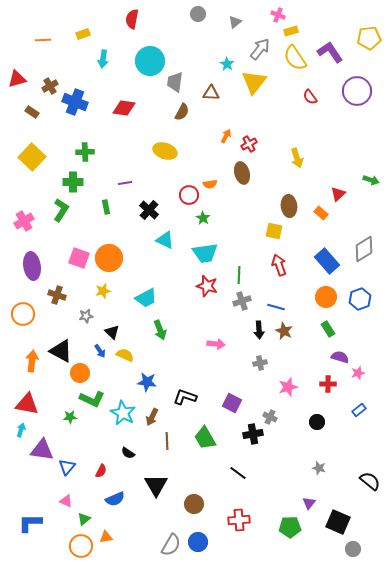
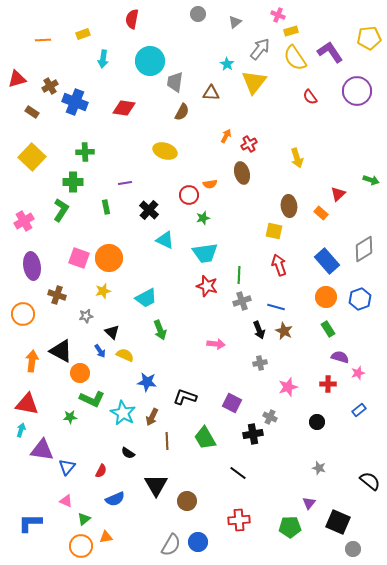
green star at (203, 218): rotated 24 degrees clockwise
black arrow at (259, 330): rotated 18 degrees counterclockwise
brown circle at (194, 504): moved 7 px left, 3 px up
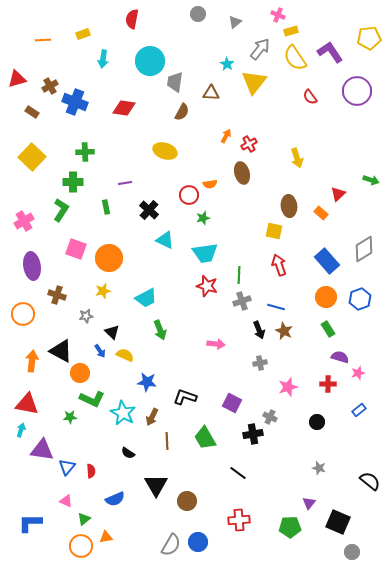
pink square at (79, 258): moved 3 px left, 9 px up
red semicircle at (101, 471): moved 10 px left; rotated 32 degrees counterclockwise
gray circle at (353, 549): moved 1 px left, 3 px down
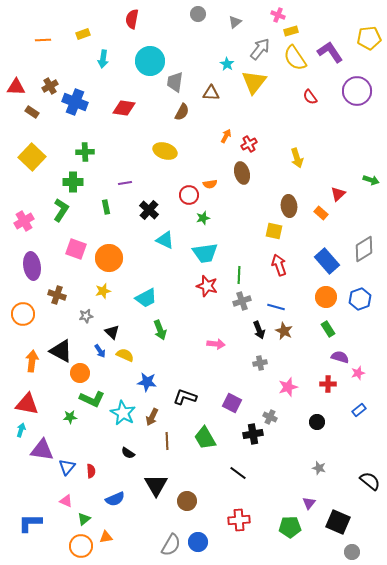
red triangle at (17, 79): moved 1 px left, 8 px down; rotated 18 degrees clockwise
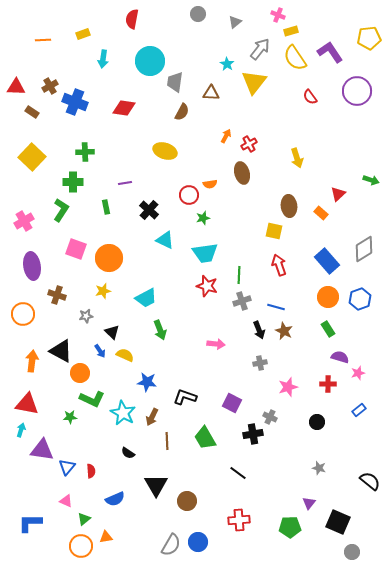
orange circle at (326, 297): moved 2 px right
